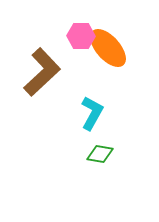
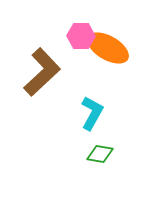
orange ellipse: rotated 18 degrees counterclockwise
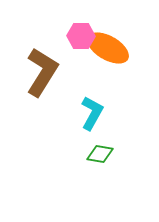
brown L-shape: rotated 15 degrees counterclockwise
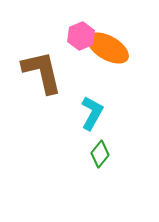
pink hexagon: rotated 24 degrees counterclockwise
brown L-shape: rotated 45 degrees counterclockwise
green diamond: rotated 60 degrees counterclockwise
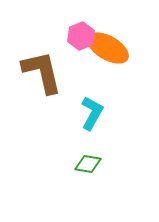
green diamond: moved 12 px left, 10 px down; rotated 60 degrees clockwise
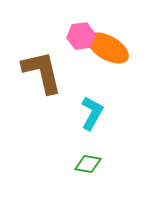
pink hexagon: rotated 16 degrees clockwise
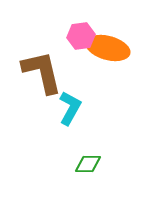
orange ellipse: rotated 15 degrees counterclockwise
cyan L-shape: moved 22 px left, 5 px up
green diamond: rotated 8 degrees counterclockwise
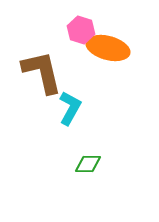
pink hexagon: moved 6 px up; rotated 24 degrees clockwise
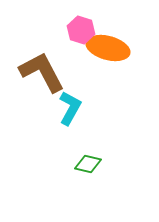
brown L-shape: rotated 15 degrees counterclockwise
green diamond: rotated 12 degrees clockwise
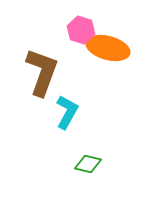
brown L-shape: rotated 48 degrees clockwise
cyan L-shape: moved 3 px left, 4 px down
